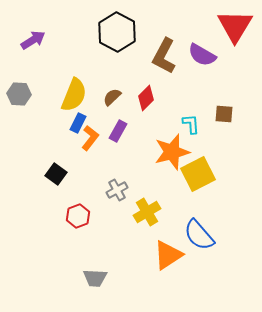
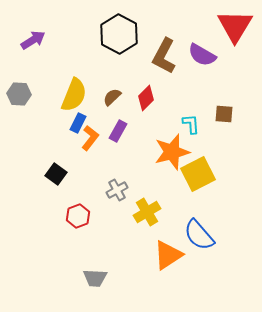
black hexagon: moved 2 px right, 2 px down
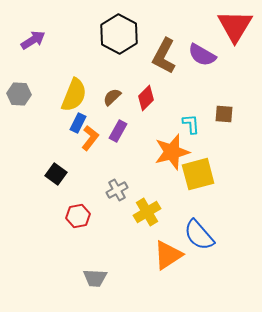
yellow square: rotated 12 degrees clockwise
red hexagon: rotated 10 degrees clockwise
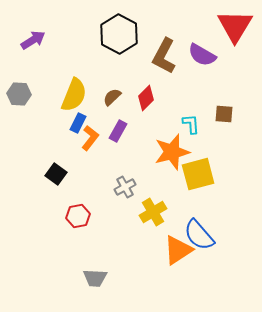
gray cross: moved 8 px right, 3 px up
yellow cross: moved 6 px right
orange triangle: moved 10 px right, 5 px up
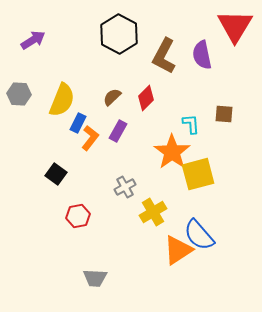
purple semicircle: rotated 48 degrees clockwise
yellow semicircle: moved 12 px left, 5 px down
orange star: rotated 21 degrees counterclockwise
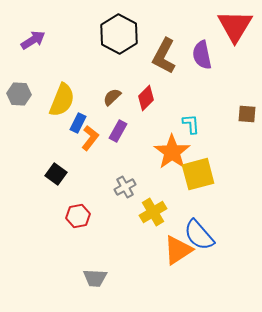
brown square: moved 23 px right
